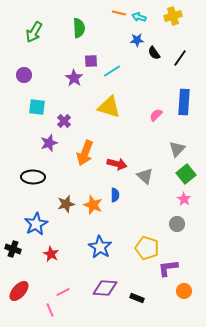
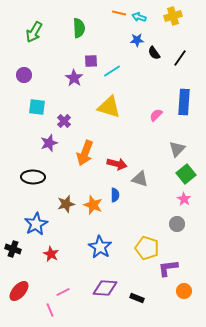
gray triangle at (145, 176): moved 5 px left, 3 px down; rotated 24 degrees counterclockwise
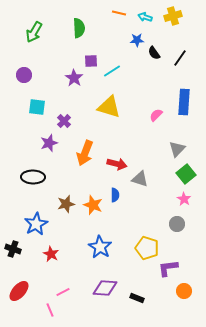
cyan arrow at (139, 17): moved 6 px right
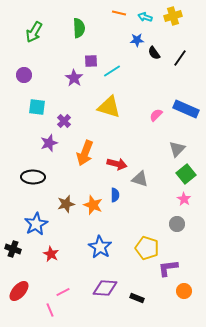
blue rectangle at (184, 102): moved 2 px right, 7 px down; rotated 70 degrees counterclockwise
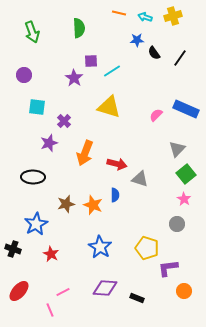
green arrow at (34, 32): moved 2 px left; rotated 50 degrees counterclockwise
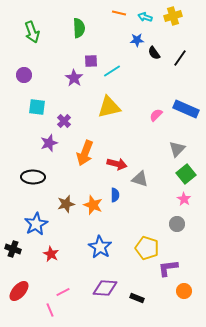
yellow triangle at (109, 107): rotated 30 degrees counterclockwise
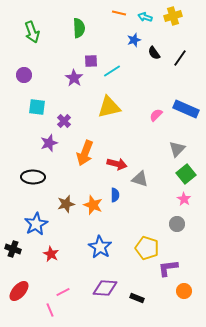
blue star at (137, 40): moved 3 px left; rotated 16 degrees counterclockwise
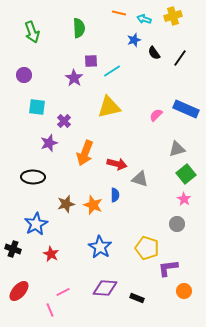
cyan arrow at (145, 17): moved 1 px left, 2 px down
gray triangle at (177, 149): rotated 30 degrees clockwise
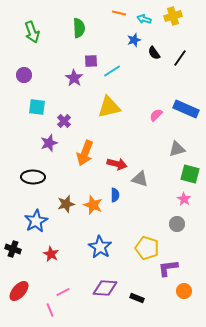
green square at (186, 174): moved 4 px right; rotated 36 degrees counterclockwise
blue star at (36, 224): moved 3 px up
